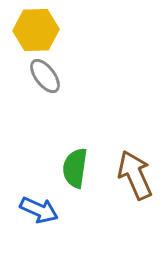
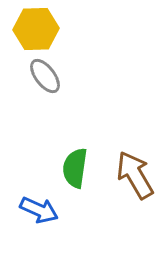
yellow hexagon: moved 1 px up
brown arrow: rotated 6 degrees counterclockwise
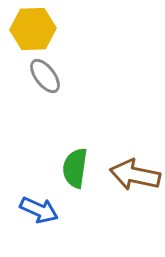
yellow hexagon: moved 3 px left
brown arrow: rotated 48 degrees counterclockwise
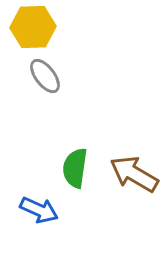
yellow hexagon: moved 2 px up
brown arrow: moved 1 px left, 1 px up; rotated 18 degrees clockwise
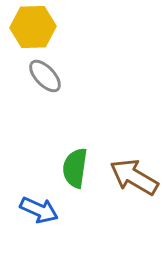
gray ellipse: rotated 6 degrees counterclockwise
brown arrow: moved 3 px down
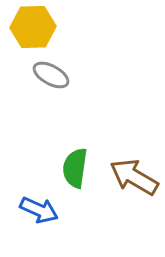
gray ellipse: moved 6 px right, 1 px up; rotated 18 degrees counterclockwise
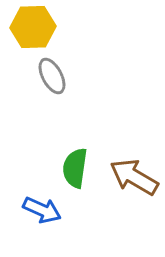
gray ellipse: moved 1 px right, 1 px down; rotated 33 degrees clockwise
blue arrow: moved 3 px right
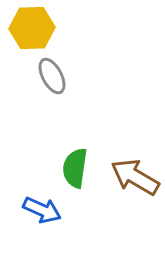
yellow hexagon: moved 1 px left, 1 px down
brown arrow: moved 1 px right
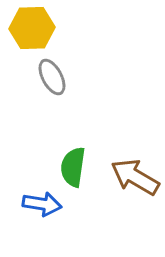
gray ellipse: moved 1 px down
green semicircle: moved 2 px left, 1 px up
blue arrow: moved 6 px up; rotated 15 degrees counterclockwise
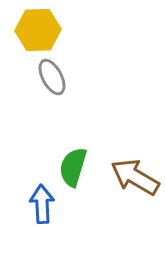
yellow hexagon: moved 6 px right, 2 px down
green semicircle: rotated 9 degrees clockwise
blue arrow: rotated 102 degrees counterclockwise
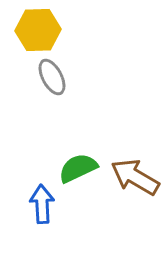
green semicircle: moved 5 px right, 1 px down; rotated 48 degrees clockwise
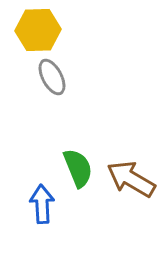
green semicircle: rotated 93 degrees clockwise
brown arrow: moved 4 px left, 2 px down
